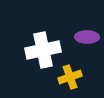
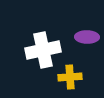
yellow cross: rotated 15 degrees clockwise
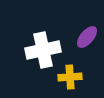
purple ellipse: rotated 50 degrees counterclockwise
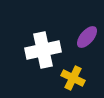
yellow cross: moved 3 px right, 1 px down; rotated 30 degrees clockwise
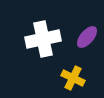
white cross: moved 11 px up
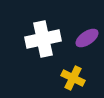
purple ellipse: moved 1 px down; rotated 15 degrees clockwise
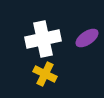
yellow cross: moved 28 px left, 4 px up
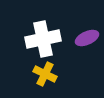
purple ellipse: rotated 10 degrees clockwise
